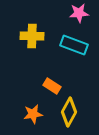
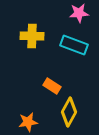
orange star: moved 5 px left, 8 px down
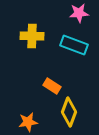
yellow diamond: rotated 8 degrees counterclockwise
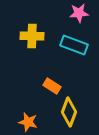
orange star: rotated 24 degrees clockwise
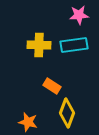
pink star: moved 2 px down
yellow cross: moved 7 px right, 9 px down
cyan rectangle: rotated 28 degrees counterclockwise
yellow diamond: moved 2 px left, 1 px down
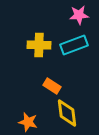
cyan rectangle: rotated 12 degrees counterclockwise
yellow diamond: rotated 28 degrees counterclockwise
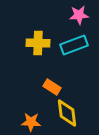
yellow cross: moved 1 px left, 2 px up
orange rectangle: moved 1 px down
orange star: moved 3 px right; rotated 12 degrees counterclockwise
